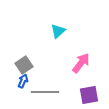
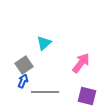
cyan triangle: moved 14 px left, 12 px down
purple square: moved 2 px left, 1 px down; rotated 24 degrees clockwise
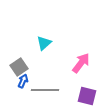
gray square: moved 5 px left, 2 px down
gray line: moved 2 px up
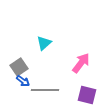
blue arrow: rotated 104 degrees clockwise
purple square: moved 1 px up
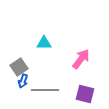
cyan triangle: rotated 42 degrees clockwise
pink arrow: moved 4 px up
blue arrow: rotated 72 degrees clockwise
purple square: moved 2 px left, 1 px up
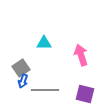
pink arrow: moved 4 px up; rotated 55 degrees counterclockwise
gray square: moved 2 px right, 1 px down
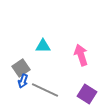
cyan triangle: moved 1 px left, 3 px down
gray line: rotated 24 degrees clockwise
purple square: moved 2 px right; rotated 18 degrees clockwise
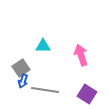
gray line: rotated 16 degrees counterclockwise
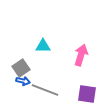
pink arrow: rotated 35 degrees clockwise
blue arrow: rotated 96 degrees counterclockwise
gray line: rotated 12 degrees clockwise
purple square: rotated 24 degrees counterclockwise
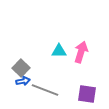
cyan triangle: moved 16 px right, 5 px down
pink arrow: moved 3 px up
gray square: rotated 12 degrees counterclockwise
blue arrow: rotated 24 degrees counterclockwise
